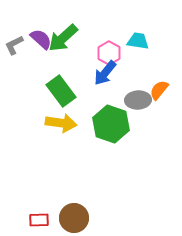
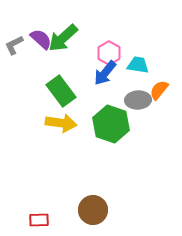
cyan trapezoid: moved 24 px down
brown circle: moved 19 px right, 8 px up
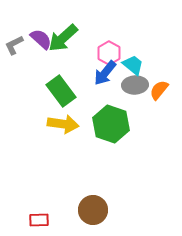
cyan trapezoid: moved 5 px left; rotated 30 degrees clockwise
gray ellipse: moved 3 px left, 15 px up
yellow arrow: moved 2 px right, 1 px down
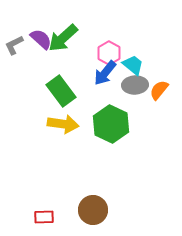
green hexagon: rotated 6 degrees clockwise
red rectangle: moved 5 px right, 3 px up
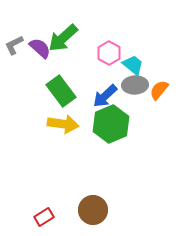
purple semicircle: moved 1 px left, 9 px down
blue arrow: moved 23 px down; rotated 8 degrees clockwise
green hexagon: rotated 12 degrees clockwise
red rectangle: rotated 30 degrees counterclockwise
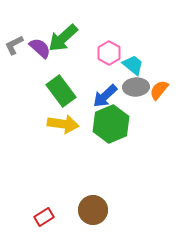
gray ellipse: moved 1 px right, 2 px down
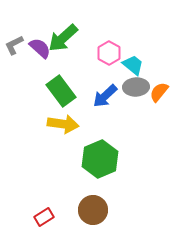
orange semicircle: moved 2 px down
green hexagon: moved 11 px left, 35 px down
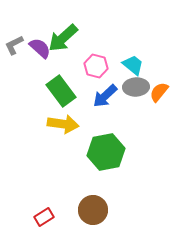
pink hexagon: moved 13 px left, 13 px down; rotated 15 degrees counterclockwise
green hexagon: moved 6 px right, 7 px up; rotated 12 degrees clockwise
